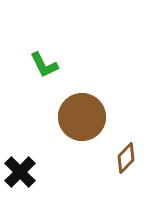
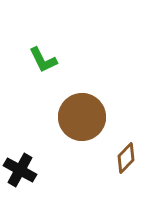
green L-shape: moved 1 px left, 5 px up
black cross: moved 2 px up; rotated 16 degrees counterclockwise
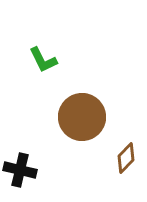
black cross: rotated 16 degrees counterclockwise
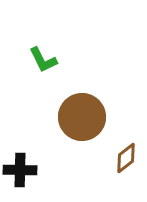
brown diamond: rotated 8 degrees clockwise
black cross: rotated 12 degrees counterclockwise
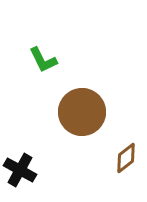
brown circle: moved 5 px up
black cross: rotated 28 degrees clockwise
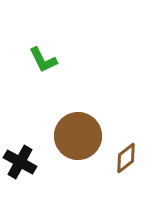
brown circle: moved 4 px left, 24 px down
black cross: moved 8 px up
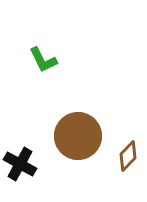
brown diamond: moved 2 px right, 2 px up; rotated 8 degrees counterclockwise
black cross: moved 2 px down
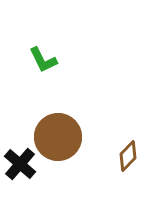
brown circle: moved 20 px left, 1 px down
black cross: rotated 12 degrees clockwise
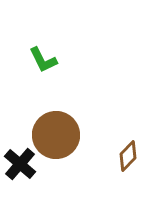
brown circle: moved 2 px left, 2 px up
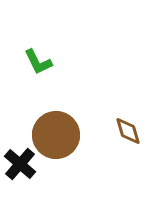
green L-shape: moved 5 px left, 2 px down
brown diamond: moved 25 px up; rotated 60 degrees counterclockwise
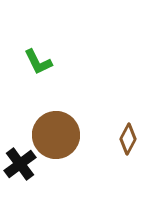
brown diamond: moved 8 px down; rotated 44 degrees clockwise
black cross: rotated 12 degrees clockwise
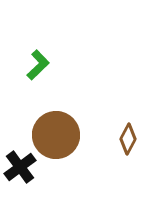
green L-shape: moved 3 px down; rotated 108 degrees counterclockwise
black cross: moved 3 px down
